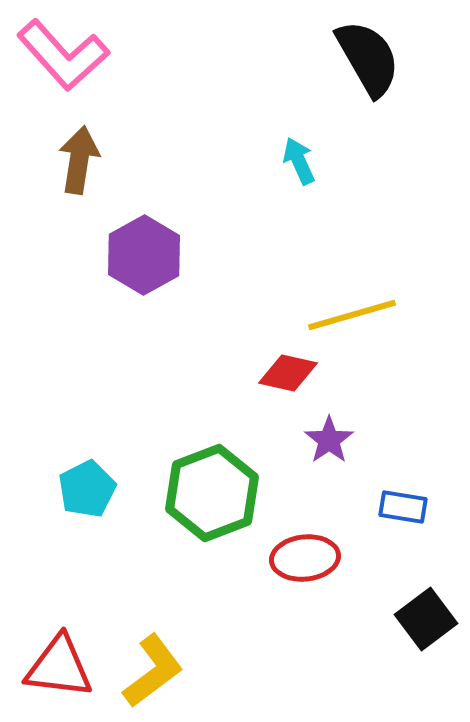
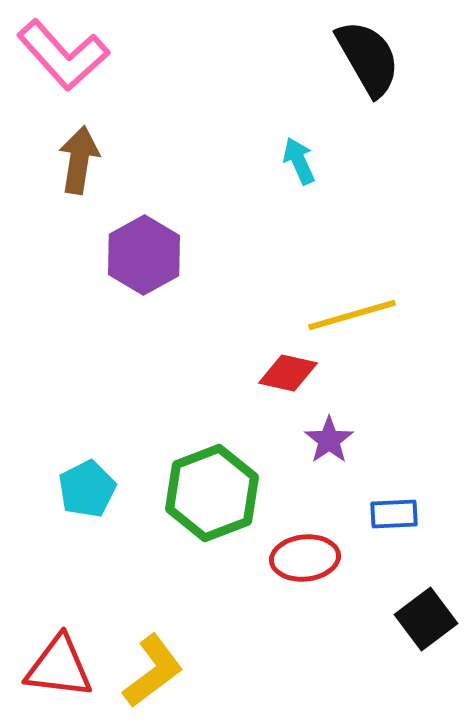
blue rectangle: moved 9 px left, 7 px down; rotated 12 degrees counterclockwise
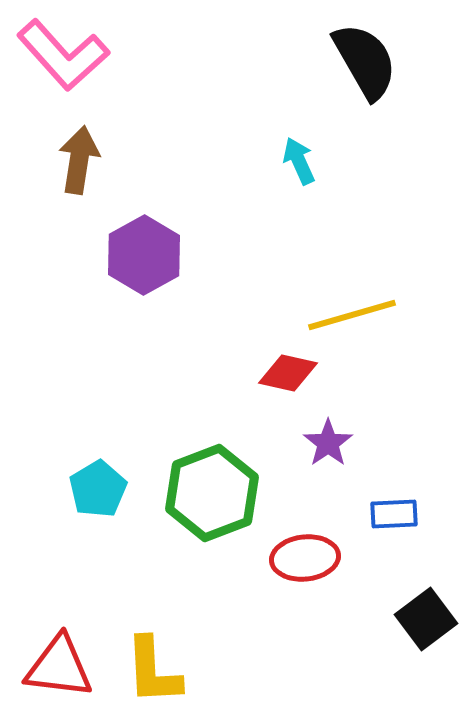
black semicircle: moved 3 px left, 3 px down
purple star: moved 1 px left, 3 px down
cyan pentagon: moved 11 px right; rotated 4 degrees counterclockwise
yellow L-shape: rotated 124 degrees clockwise
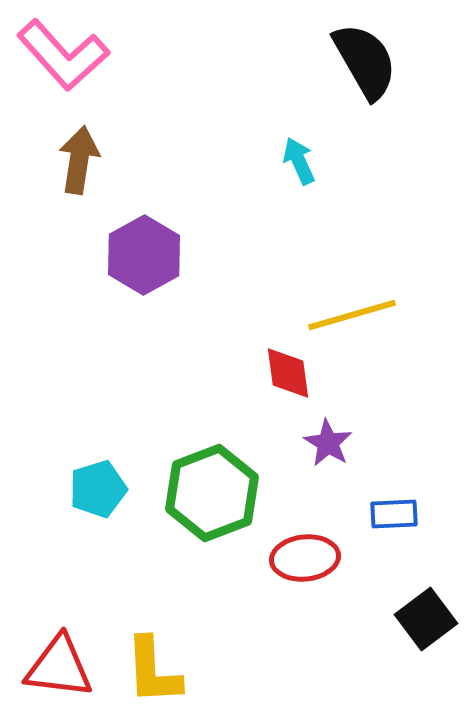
red diamond: rotated 70 degrees clockwise
purple star: rotated 6 degrees counterclockwise
cyan pentagon: rotated 14 degrees clockwise
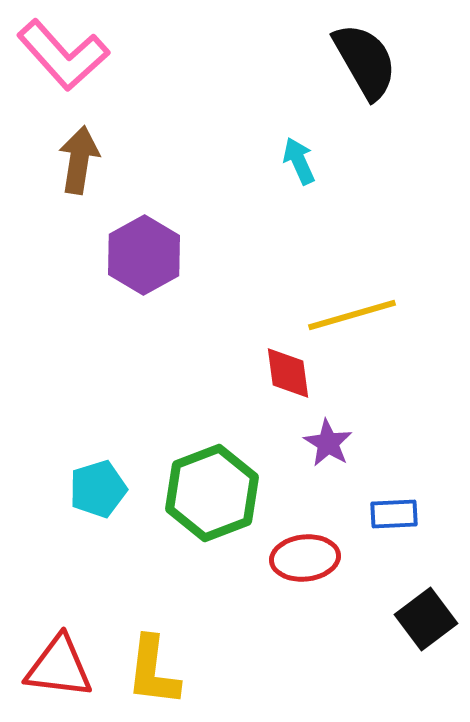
yellow L-shape: rotated 10 degrees clockwise
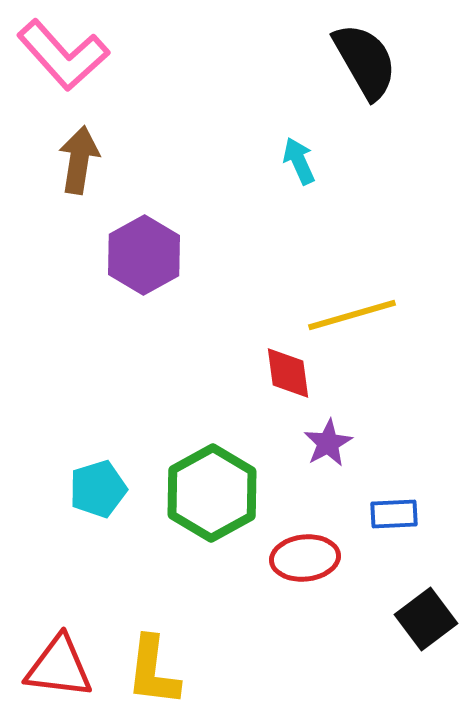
purple star: rotated 12 degrees clockwise
green hexagon: rotated 8 degrees counterclockwise
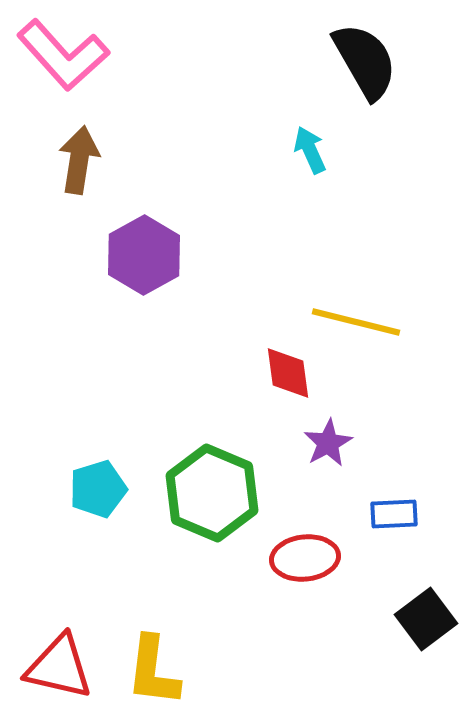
cyan arrow: moved 11 px right, 11 px up
yellow line: moved 4 px right, 7 px down; rotated 30 degrees clockwise
green hexagon: rotated 8 degrees counterclockwise
red triangle: rotated 6 degrees clockwise
